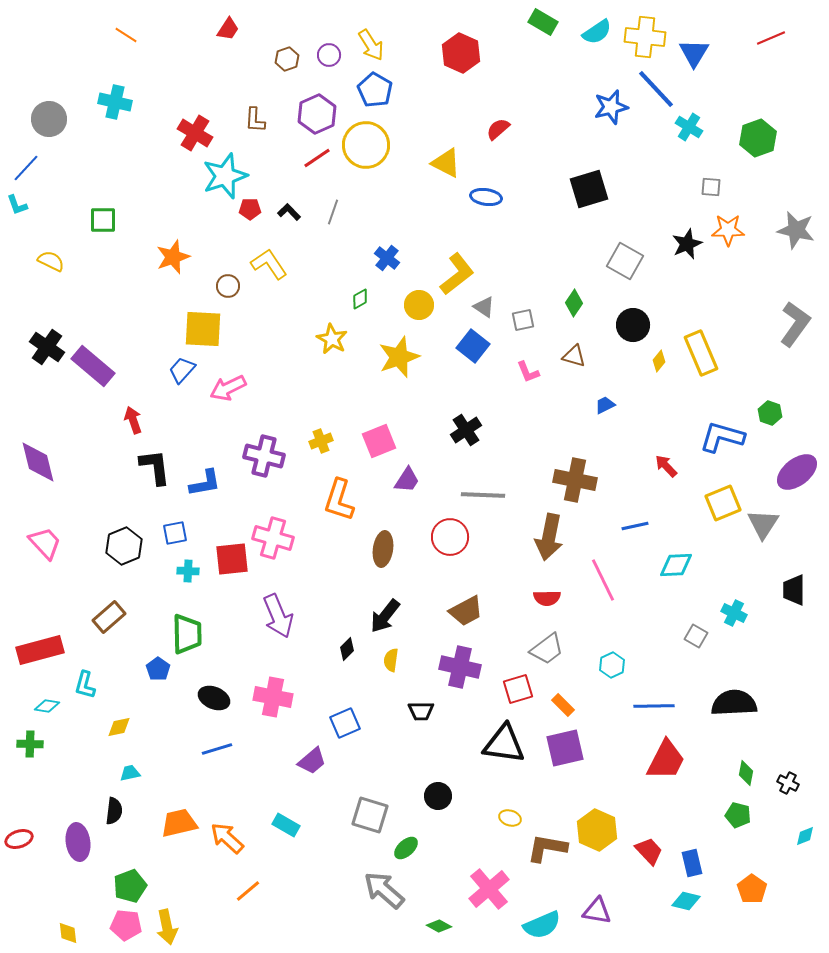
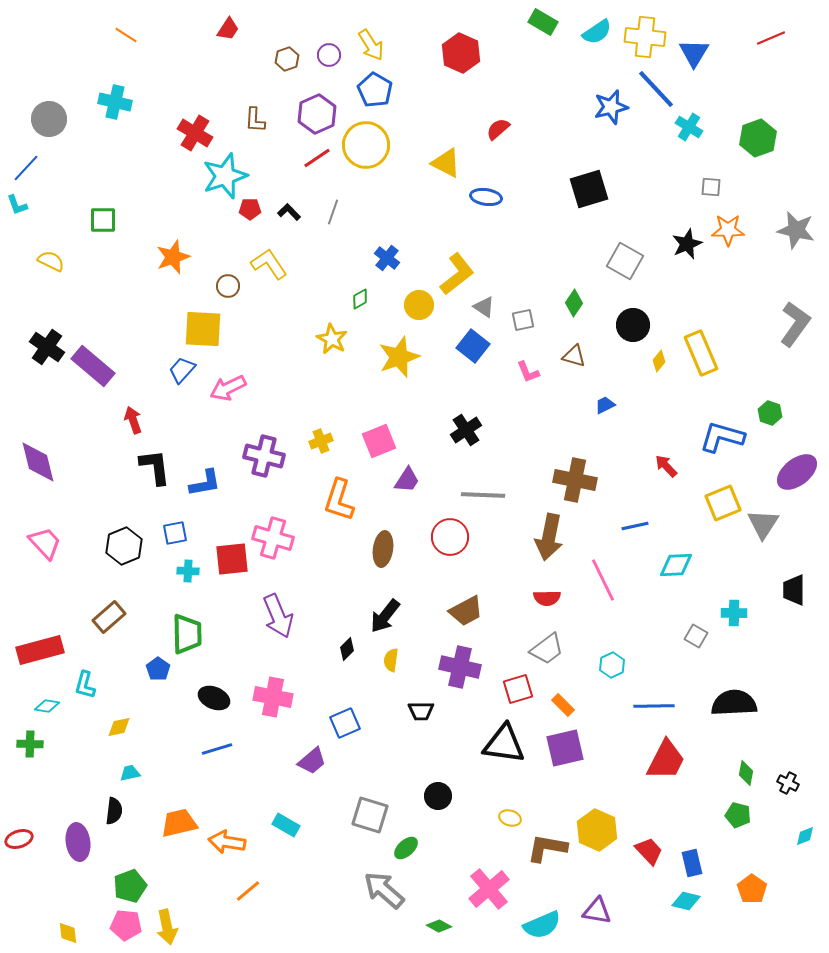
cyan cross at (734, 613): rotated 25 degrees counterclockwise
orange arrow at (227, 838): moved 4 px down; rotated 33 degrees counterclockwise
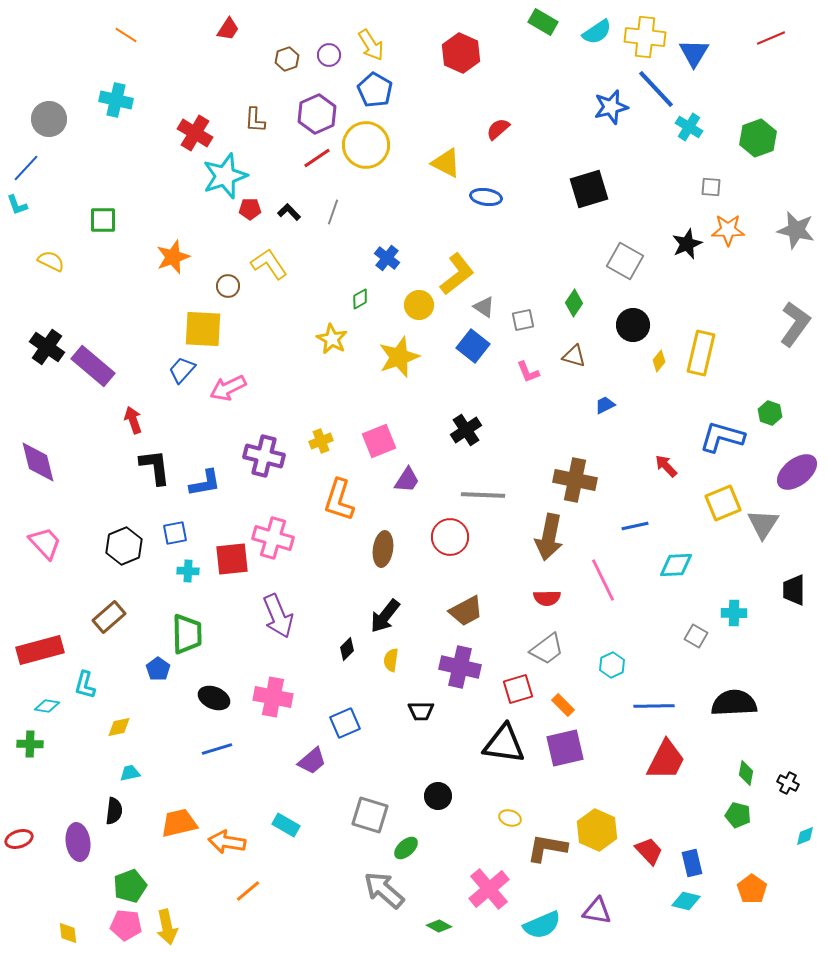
cyan cross at (115, 102): moved 1 px right, 2 px up
yellow rectangle at (701, 353): rotated 36 degrees clockwise
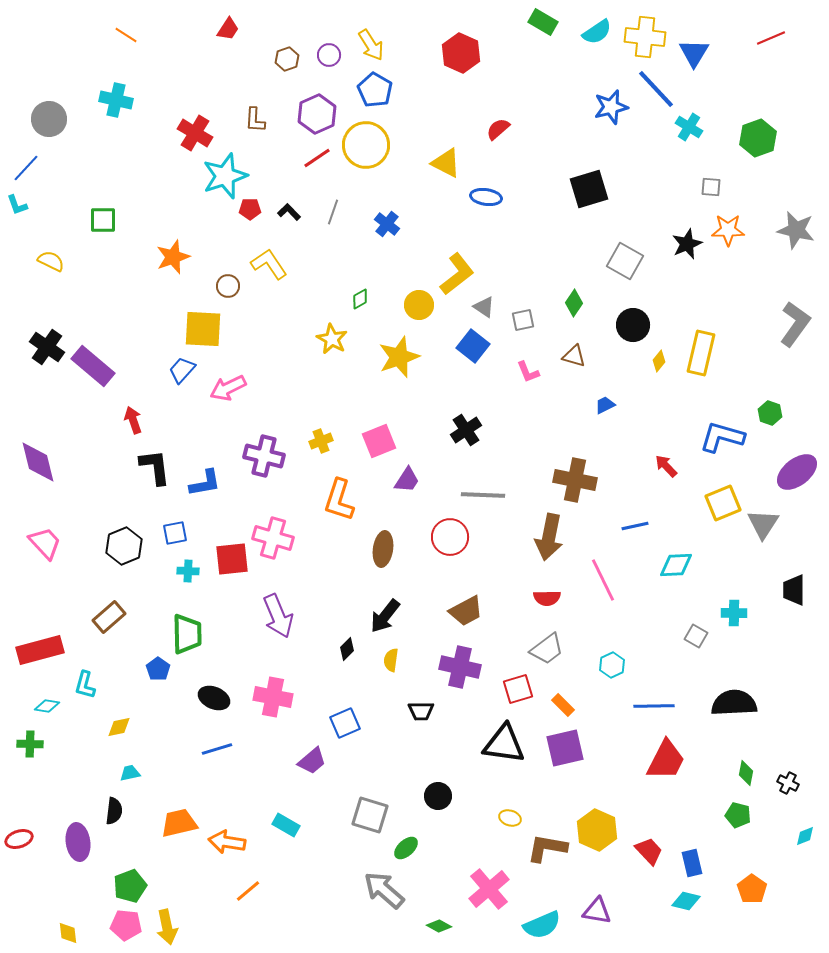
blue cross at (387, 258): moved 34 px up
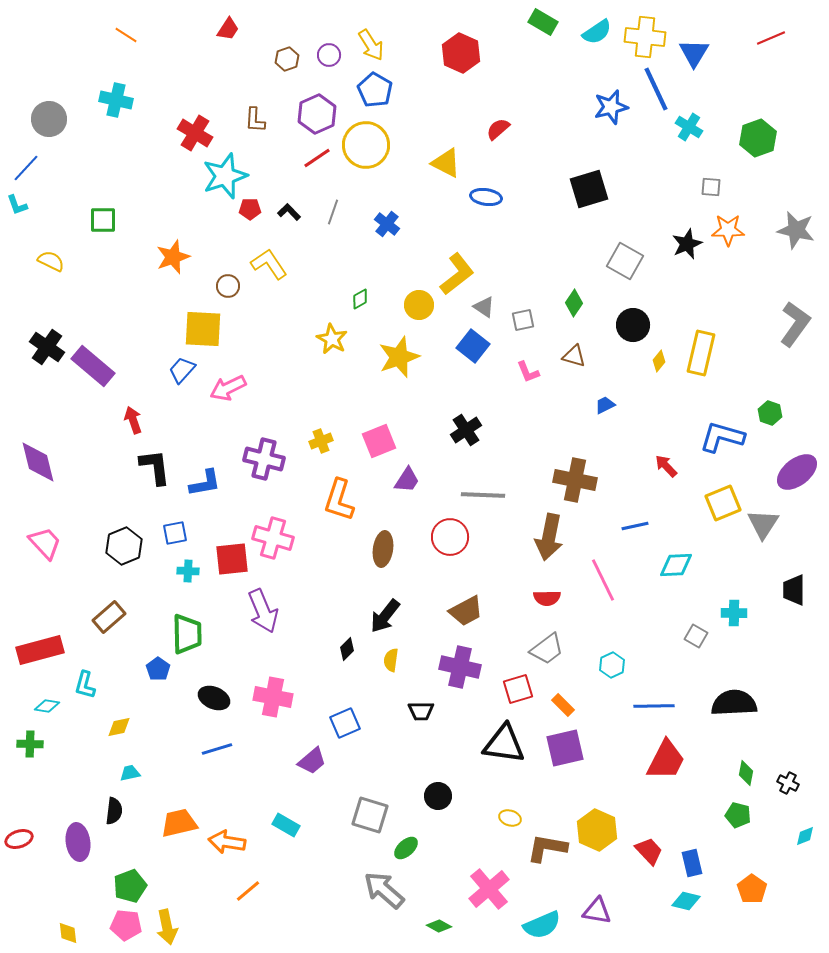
blue line at (656, 89): rotated 18 degrees clockwise
purple cross at (264, 456): moved 3 px down
purple arrow at (278, 616): moved 15 px left, 5 px up
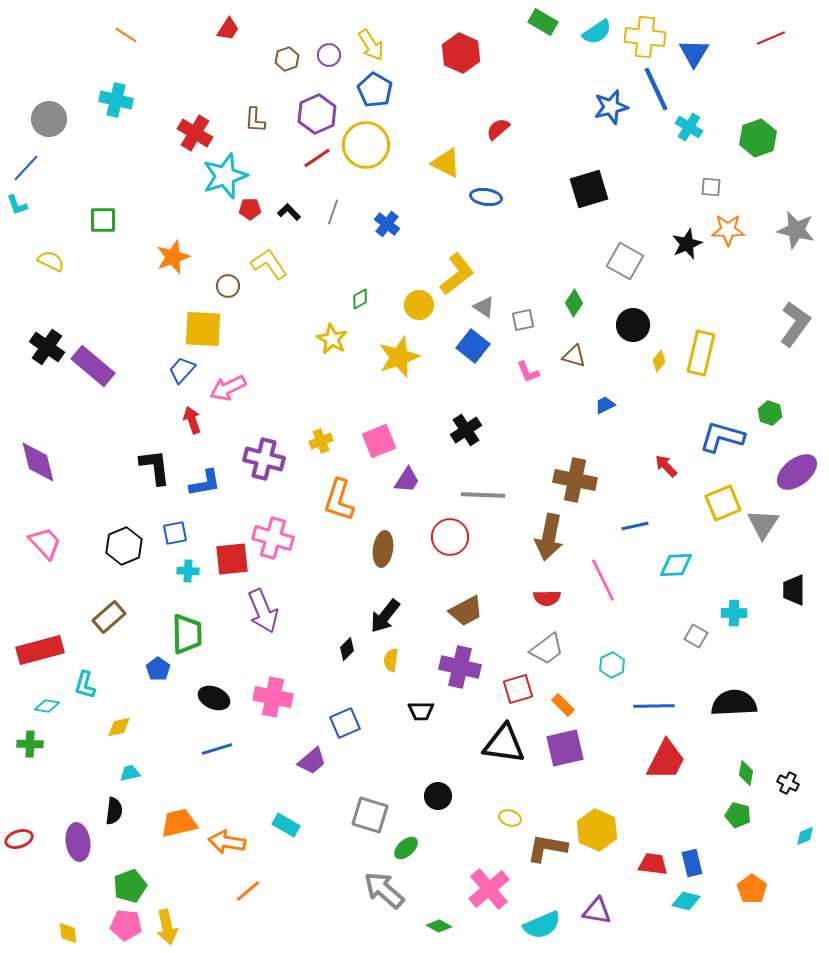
red arrow at (133, 420): moved 59 px right
red trapezoid at (649, 851): moved 4 px right, 13 px down; rotated 40 degrees counterclockwise
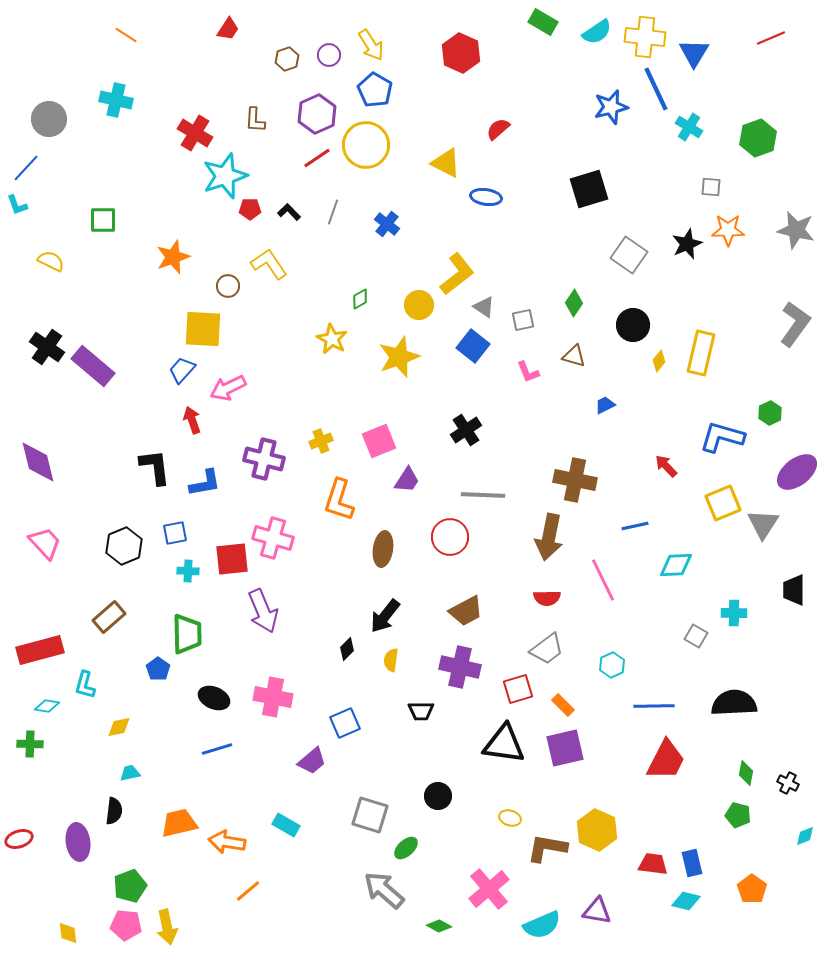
gray square at (625, 261): moved 4 px right, 6 px up; rotated 6 degrees clockwise
green hexagon at (770, 413): rotated 15 degrees clockwise
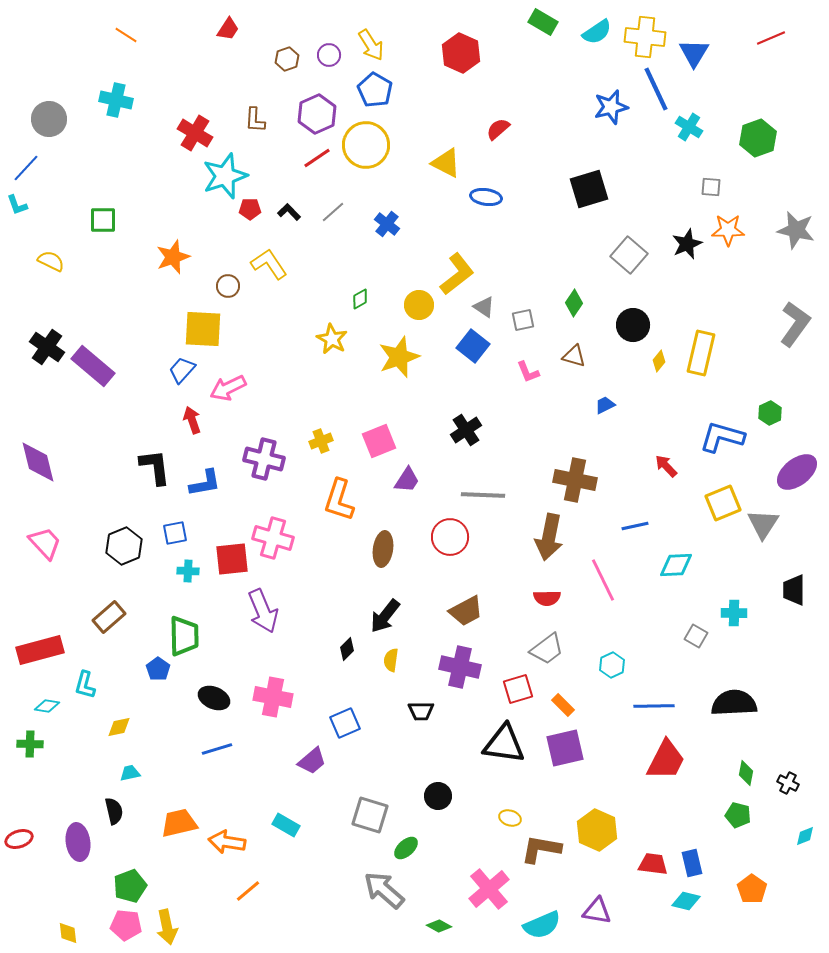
gray line at (333, 212): rotated 30 degrees clockwise
gray square at (629, 255): rotated 6 degrees clockwise
green trapezoid at (187, 634): moved 3 px left, 2 px down
black semicircle at (114, 811): rotated 20 degrees counterclockwise
brown L-shape at (547, 848): moved 6 px left, 1 px down
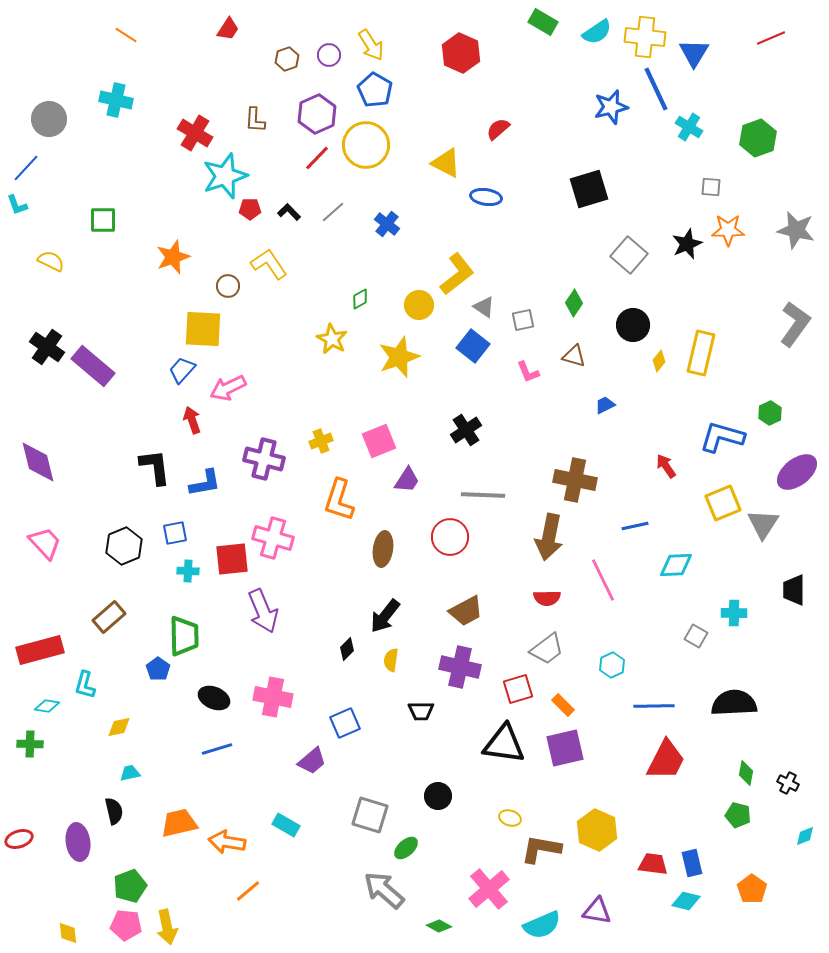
red line at (317, 158): rotated 12 degrees counterclockwise
red arrow at (666, 466): rotated 10 degrees clockwise
